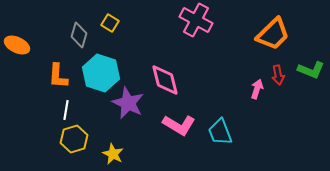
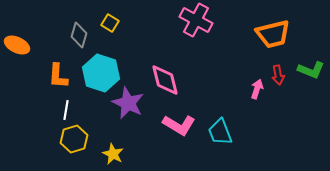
orange trapezoid: rotated 30 degrees clockwise
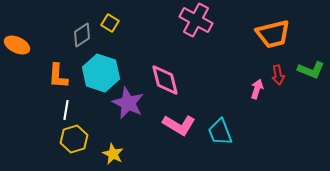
gray diamond: moved 3 px right; rotated 40 degrees clockwise
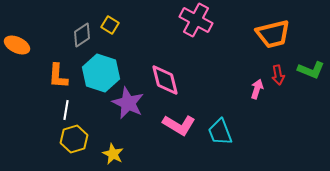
yellow square: moved 2 px down
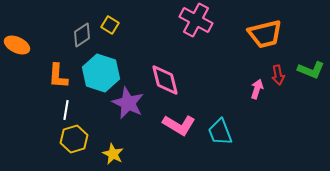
orange trapezoid: moved 8 px left
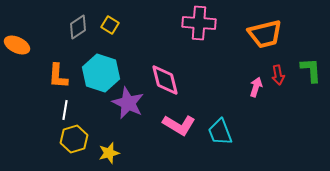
pink cross: moved 3 px right, 3 px down; rotated 24 degrees counterclockwise
gray diamond: moved 4 px left, 8 px up
green L-shape: rotated 116 degrees counterclockwise
pink arrow: moved 1 px left, 2 px up
white line: moved 1 px left
yellow star: moved 4 px left, 1 px up; rotated 30 degrees clockwise
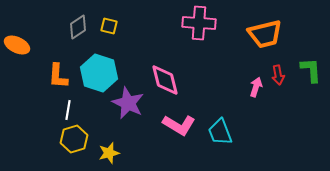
yellow square: moved 1 px left, 1 px down; rotated 18 degrees counterclockwise
cyan hexagon: moved 2 px left
white line: moved 3 px right
